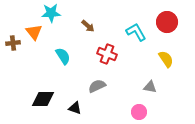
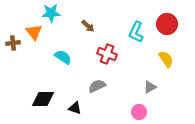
red circle: moved 2 px down
cyan L-shape: rotated 125 degrees counterclockwise
cyan semicircle: moved 1 px down; rotated 24 degrees counterclockwise
gray triangle: rotated 40 degrees counterclockwise
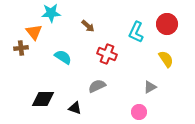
brown cross: moved 8 px right, 5 px down
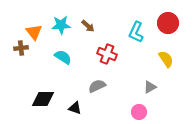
cyan star: moved 10 px right, 12 px down
red circle: moved 1 px right, 1 px up
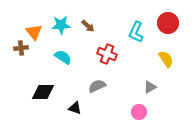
black diamond: moved 7 px up
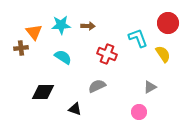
brown arrow: rotated 40 degrees counterclockwise
cyan L-shape: moved 2 px right, 6 px down; rotated 135 degrees clockwise
yellow semicircle: moved 3 px left, 5 px up
black triangle: moved 1 px down
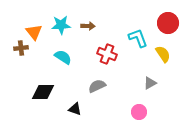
gray triangle: moved 4 px up
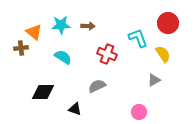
orange triangle: rotated 12 degrees counterclockwise
gray triangle: moved 4 px right, 3 px up
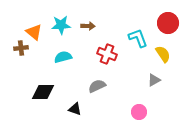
cyan semicircle: rotated 48 degrees counterclockwise
